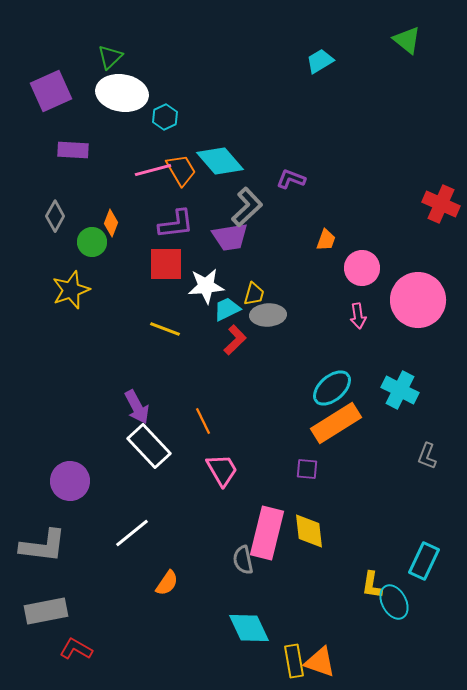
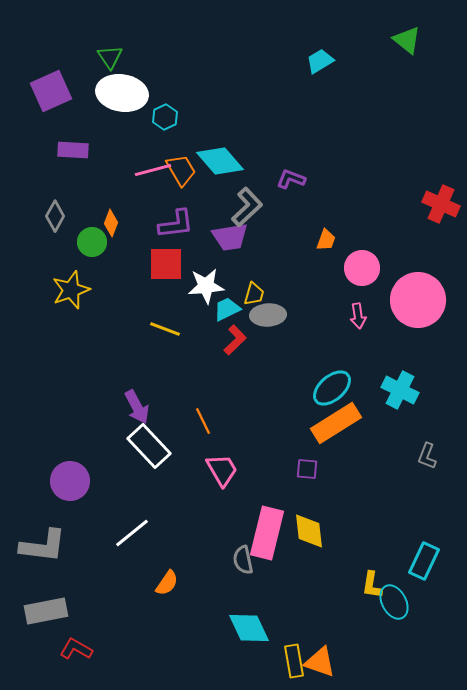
green triangle at (110, 57): rotated 20 degrees counterclockwise
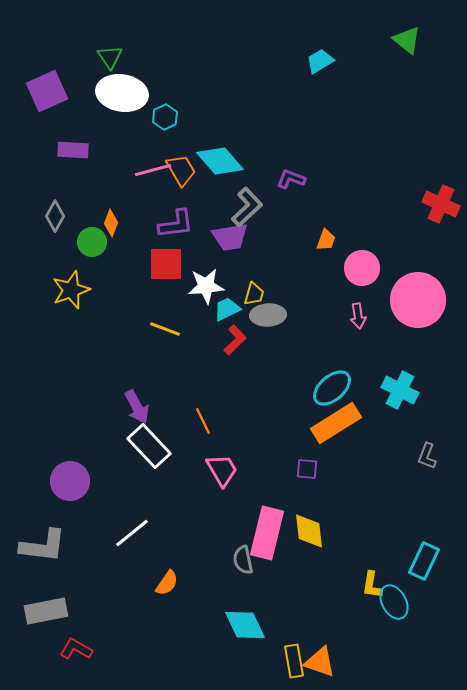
purple square at (51, 91): moved 4 px left
cyan diamond at (249, 628): moved 4 px left, 3 px up
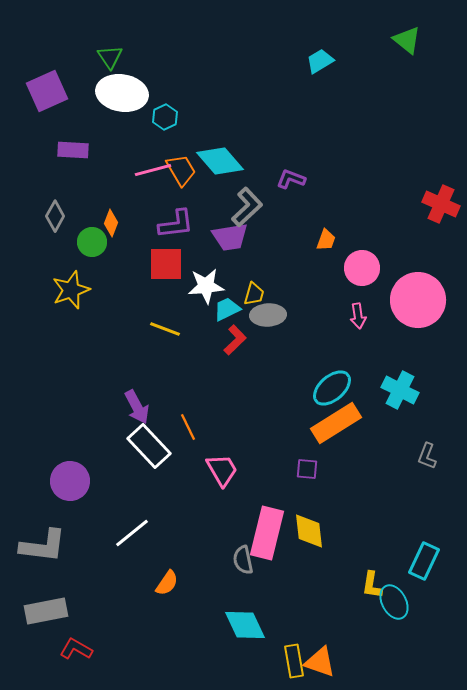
orange line at (203, 421): moved 15 px left, 6 px down
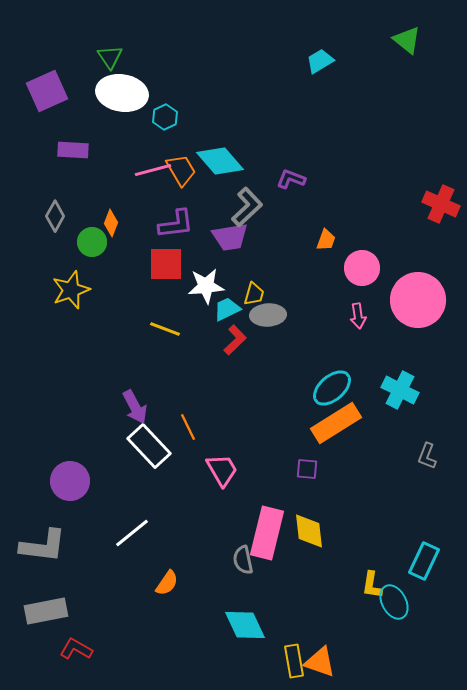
purple arrow at (137, 407): moved 2 px left
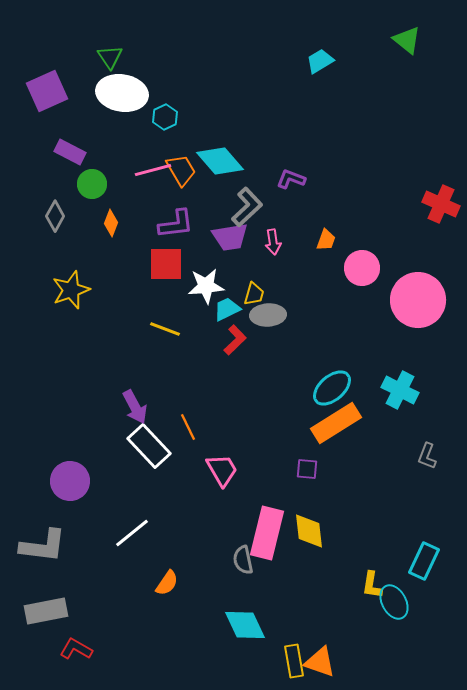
purple rectangle at (73, 150): moved 3 px left, 2 px down; rotated 24 degrees clockwise
green circle at (92, 242): moved 58 px up
pink arrow at (358, 316): moved 85 px left, 74 px up
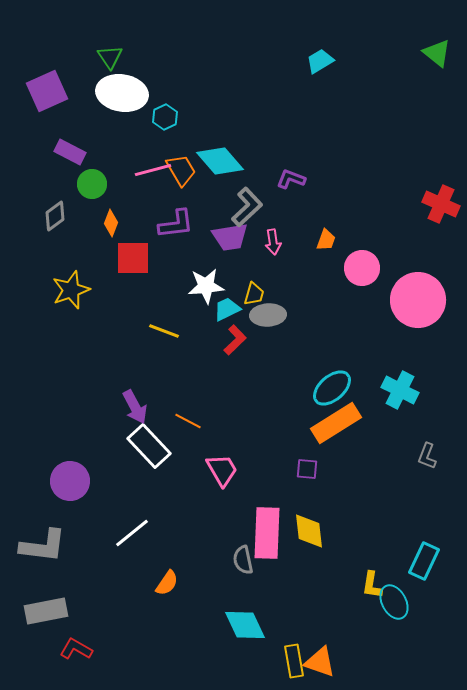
green triangle at (407, 40): moved 30 px right, 13 px down
gray diamond at (55, 216): rotated 24 degrees clockwise
red square at (166, 264): moved 33 px left, 6 px up
yellow line at (165, 329): moved 1 px left, 2 px down
orange line at (188, 427): moved 6 px up; rotated 36 degrees counterclockwise
pink rectangle at (267, 533): rotated 12 degrees counterclockwise
